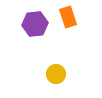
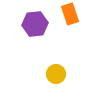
orange rectangle: moved 2 px right, 3 px up
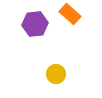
orange rectangle: rotated 30 degrees counterclockwise
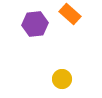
yellow circle: moved 6 px right, 5 px down
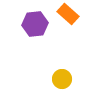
orange rectangle: moved 2 px left
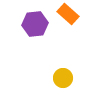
yellow circle: moved 1 px right, 1 px up
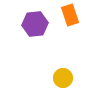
orange rectangle: moved 2 px right, 1 px down; rotated 30 degrees clockwise
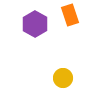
purple hexagon: rotated 25 degrees counterclockwise
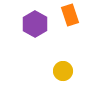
yellow circle: moved 7 px up
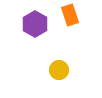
yellow circle: moved 4 px left, 1 px up
